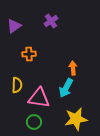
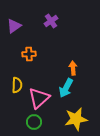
pink triangle: rotated 50 degrees counterclockwise
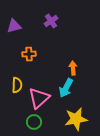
purple triangle: rotated 21 degrees clockwise
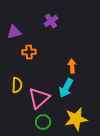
purple triangle: moved 6 px down
orange cross: moved 2 px up
orange arrow: moved 1 px left, 2 px up
green circle: moved 9 px right
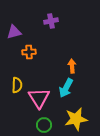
purple cross: rotated 24 degrees clockwise
pink triangle: rotated 20 degrees counterclockwise
green circle: moved 1 px right, 3 px down
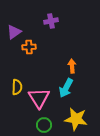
purple triangle: rotated 21 degrees counterclockwise
orange cross: moved 5 px up
yellow semicircle: moved 2 px down
yellow star: rotated 20 degrees clockwise
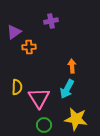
cyan arrow: moved 1 px right, 1 px down
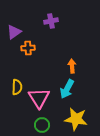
orange cross: moved 1 px left, 1 px down
green circle: moved 2 px left
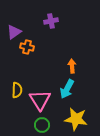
orange cross: moved 1 px left, 1 px up; rotated 16 degrees clockwise
yellow semicircle: moved 3 px down
pink triangle: moved 1 px right, 2 px down
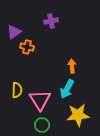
yellow star: moved 2 px right, 4 px up; rotated 15 degrees counterclockwise
